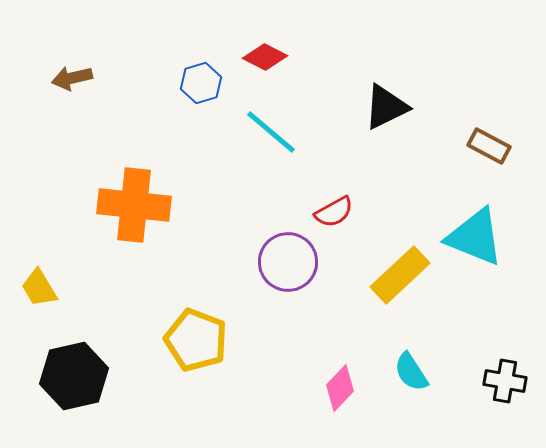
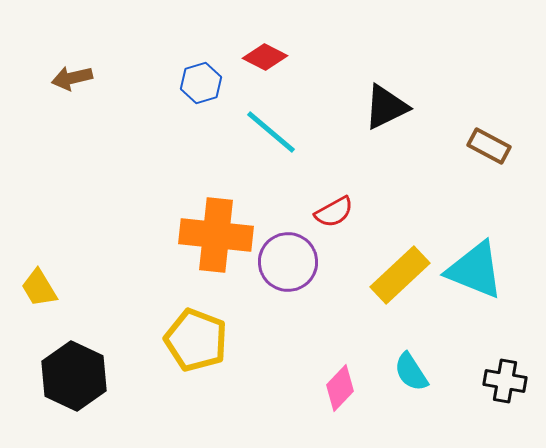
orange cross: moved 82 px right, 30 px down
cyan triangle: moved 33 px down
black hexagon: rotated 22 degrees counterclockwise
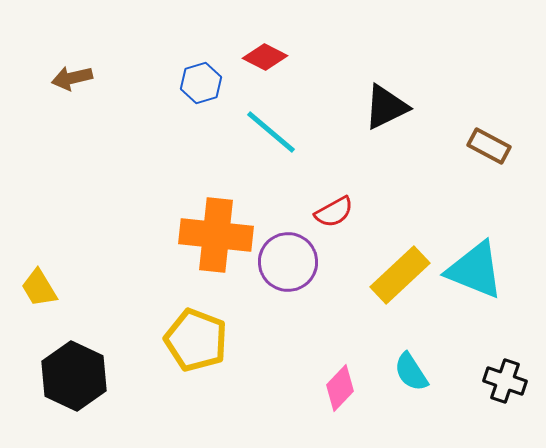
black cross: rotated 9 degrees clockwise
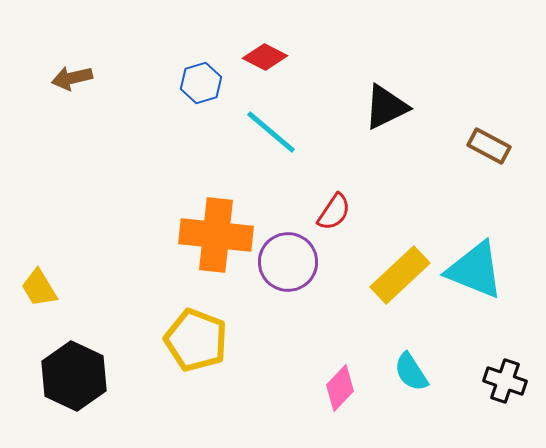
red semicircle: rotated 27 degrees counterclockwise
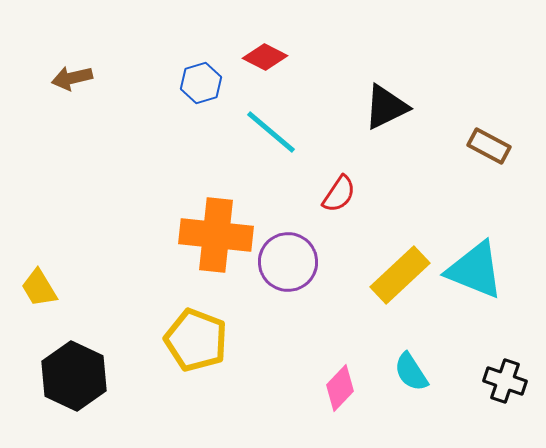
red semicircle: moved 5 px right, 18 px up
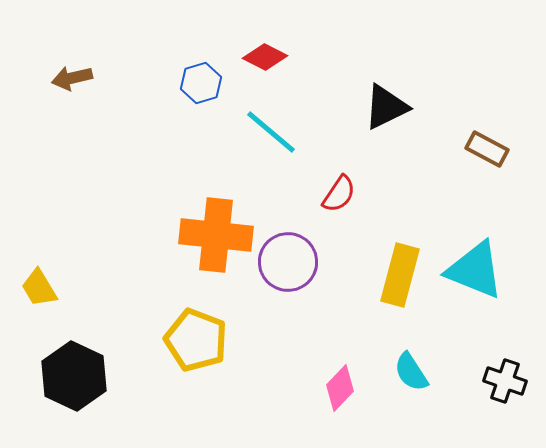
brown rectangle: moved 2 px left, 3 px down
yellow rectangle: rotated 32 degrees counterclockwise
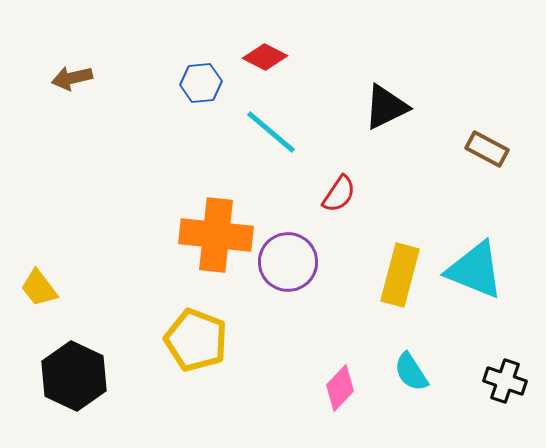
blue hexagon: rotated 12 degrees clockwise
yellow trapezoid: rotated 6 degrees counterclockwise
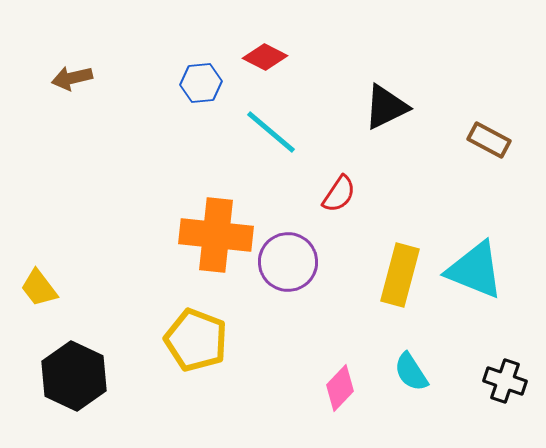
brown rectangle: moved 2 px right, 9 px up
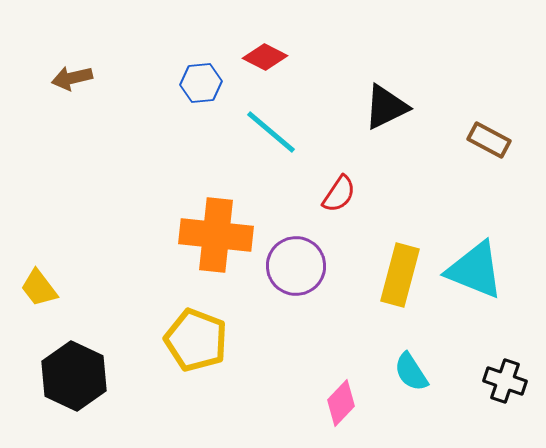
purple circle: moved 8 px right, 4 px down
pink diamond: moved 1 px right, 15 px down
